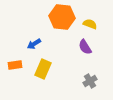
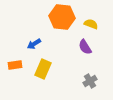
yellow semicircle: moved 1 px right
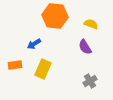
orange hexagon: moved 7 px left, 1 px up
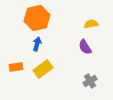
orange hexagon: moved 18 px left, 2 px down; rotated 20 degrees counterclockwise
yellow semicircle: rotated 32 degrees counterclockwise
blue arrow: moved 3 px right; rotated 136 degrees clockwise
orange rectangle: moved 1 px right, 2 px down
yellow rectangle: rotated 30 degrees clockwise
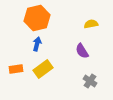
purple semicircle: moved 3 px left, 4 px down
orange rectangle: moved 2 px down
gray cross: rotated 24 degrees counterclockwise
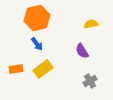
blue arrow: rotated 128 degrees clockwise
gray cross: rotated 24 degrees clockwise
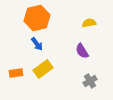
yellow semicircle: moved 2 px left, 1 px up
orange rectangle: moved 4 px down
